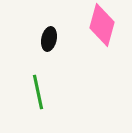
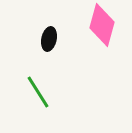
green line: rotated 20 degrees counterclockwise
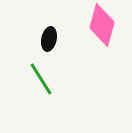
green line: moved 3 px right, 13 px up
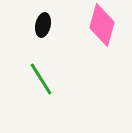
black ellipse: moved 6 px left, 14 px up
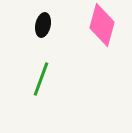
green line: rotated 52 degrees clockwise
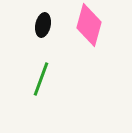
pink diamond: moved 13 px left
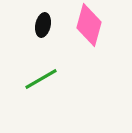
green line: rotated 40 degrees clockwise
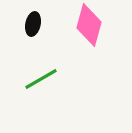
black ellipse: moved 10 px left, 1 px up
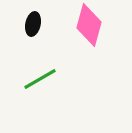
green line: moved 1 px left
